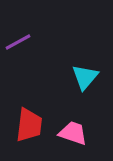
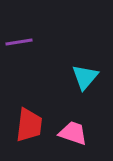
purple line: moved 1 px right; rotated 20 degrees clockwise
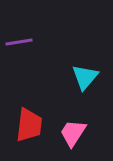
pink trapezoid: rotated 76 degrees counterclockwise
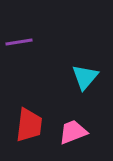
pink trapezoid: moved 1 px up; rotated 36 degrees clockwise
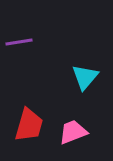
red trapezoid: rotated 9 degrees clockwise
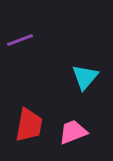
purple line: moved 1 px right, 2 px up; rotated 12 degrees counterclockwise
red trapezoid: rotated 6 degrees counterclockwise
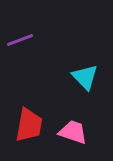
cyan triangle: rotated 24 degrees counterclockwise
pink trapezoid: rotated 40 degrees clockwise
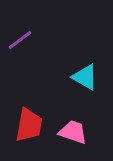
purple line: rotated 16 degrees counterclockwise
cyan triangle: rotated 16 degrees counterclockwise
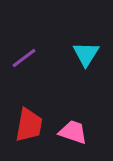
purple line: moved 4 px right, 18 px down
cyan triangle: moved 1 px right, 23 px up; rotated 32 degrees clockwise
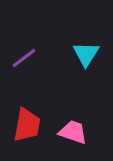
red trapezoid: moved 2 px left
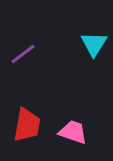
cyan triangle: moved 8 px right, 10 px up
purple line: moved 1 px left, 4 px up
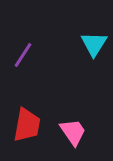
purple line: moved 1 px down; rotated 20 degrees counterclockwise
pink trapezoid: rotated 36 degrees clockwise
